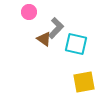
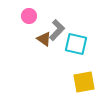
pink circle: moved 4 px down
gray L-shape: moved 1 px right, 2 px down
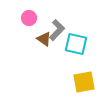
pink circle: moved 2 px down
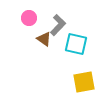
gray L-shape: moved 1 px right, 5 px up
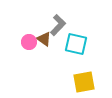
pink circle: moved 24 px down
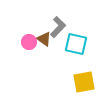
gray L-shape: moved 2 px down
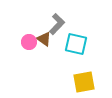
gray L-shape: moved 1 px left, 3 px up
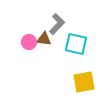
brown triangle: rotated 28 degrees counterclockwise
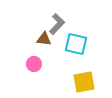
pink circle: moved 5 px right, 22 px down
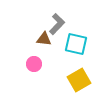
yellow square: moved 5 px left, 2 px up; rotated 20 degrees counterclockwise
